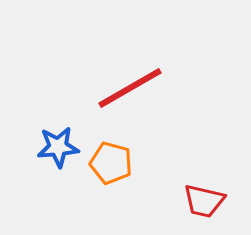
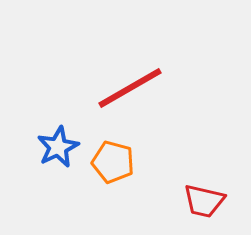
blue star: rotated 21 degrees counterclockwise
orange pentagon: moved 2 px right, 1 px up
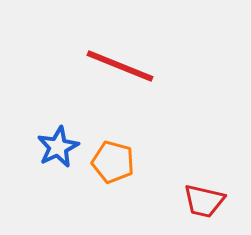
red line: moved 10 px left, 22 px up; rotated 52 degrees clockwise
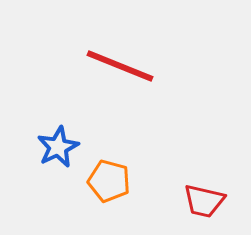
orange pentagon: moved 4 px left, 19 px down
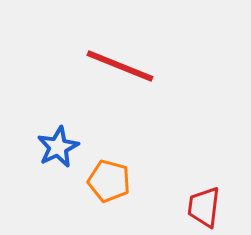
red trapezoid: moved 6 px down; rotated 84 degrees clockwise
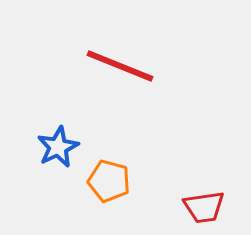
red trapezoid: rotated 105 degrees counterclockwise
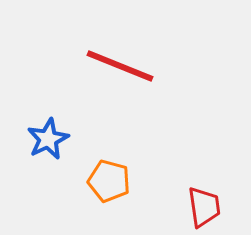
blue star: moved 10 px left, 8 px up
red trapezoid: rotated 90 degrees counterclockwise
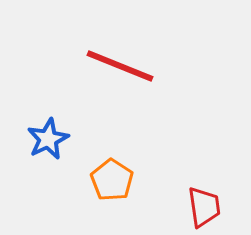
orange pentagon: moved 3 px right, 1 px up; rotated 18 degrees clockwise
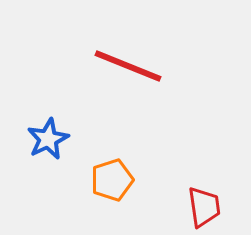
red line: moved 8 px right
orange pentagon: rotated 21 degrees clockwise
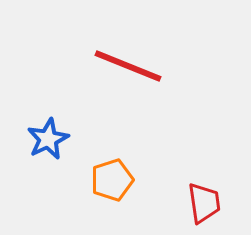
red trapezoid: moved 4 px up
